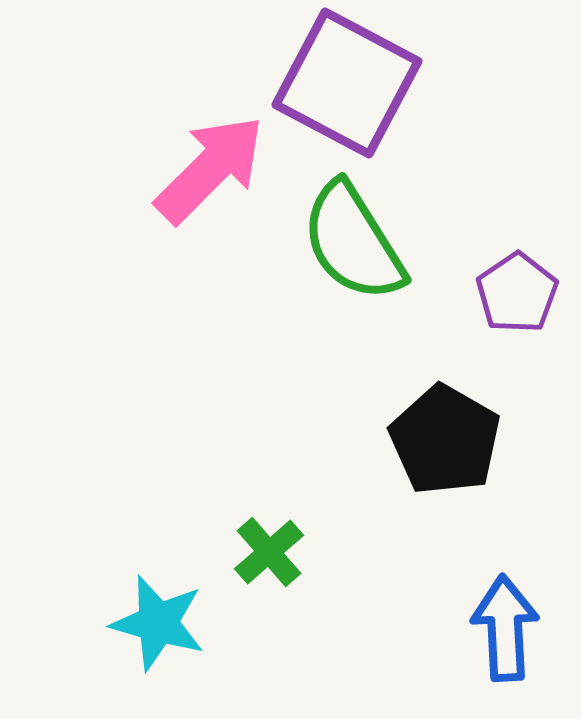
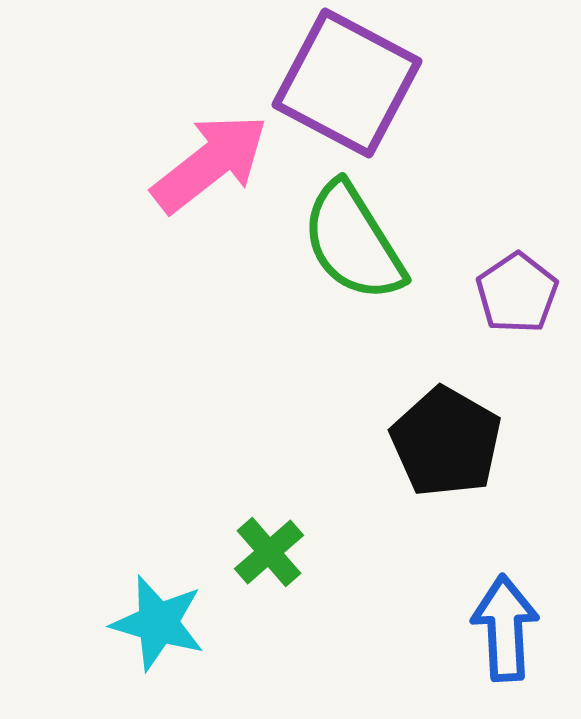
pink arrow: moved 6 px up; rotated 7 degrees clockwise
black pentagon: moved 1 px right, 2 px down
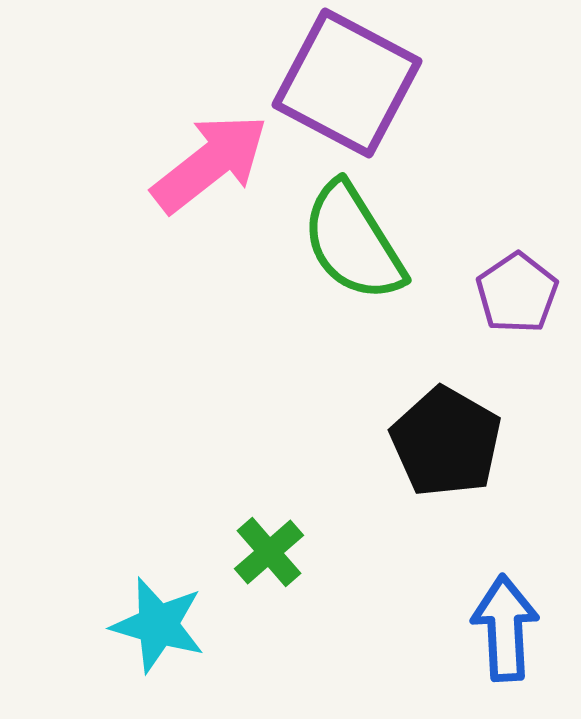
cyan star: moved 2 px down
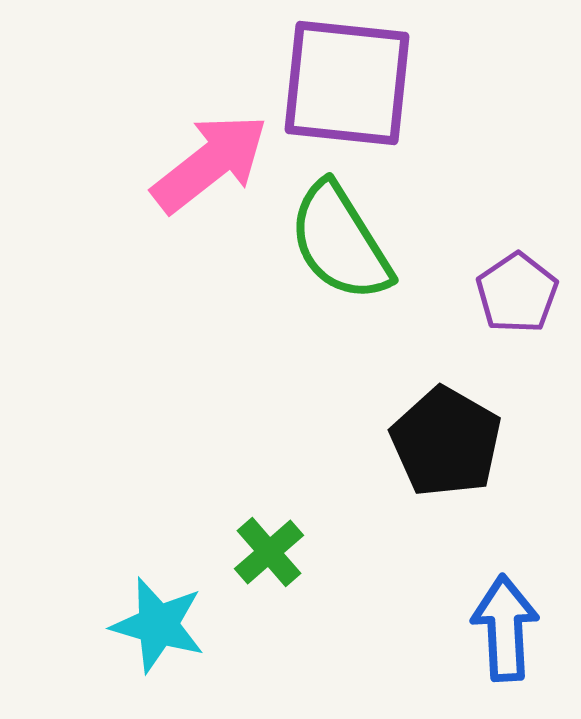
purple square: rotated 22 degrees counterclockwise
green semicircle: moved 13 px left
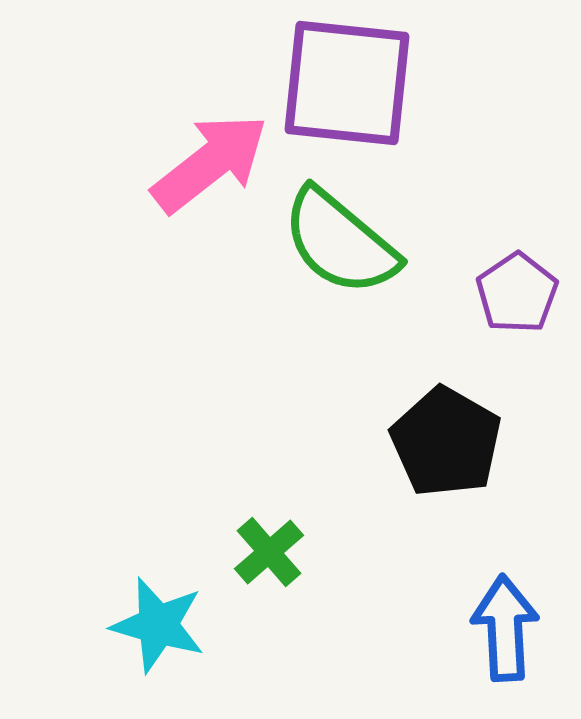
green semicircle: rotated 18 degrees counterclockwise
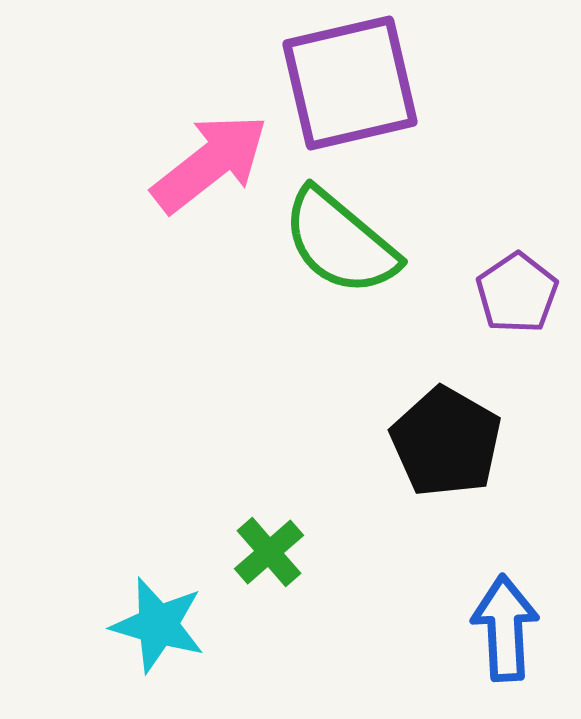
purple square: moved 3 px right; rotated 19 degrees counterclockwise
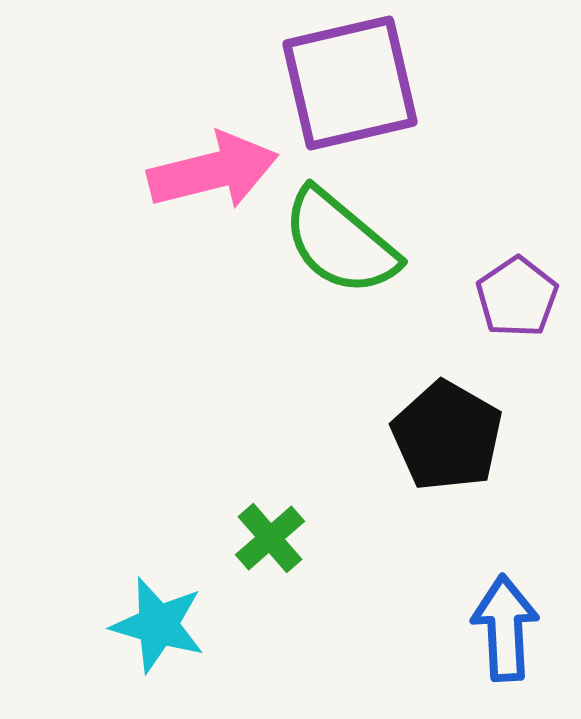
pink arrow: moved 3 px right, 8 px down; rotated 24 degrees clockwise
purple pentagon: moved 4 px down
black pentagon: moved 1 px right, 6 px up
green cross: moved 1 px right, 14 px up
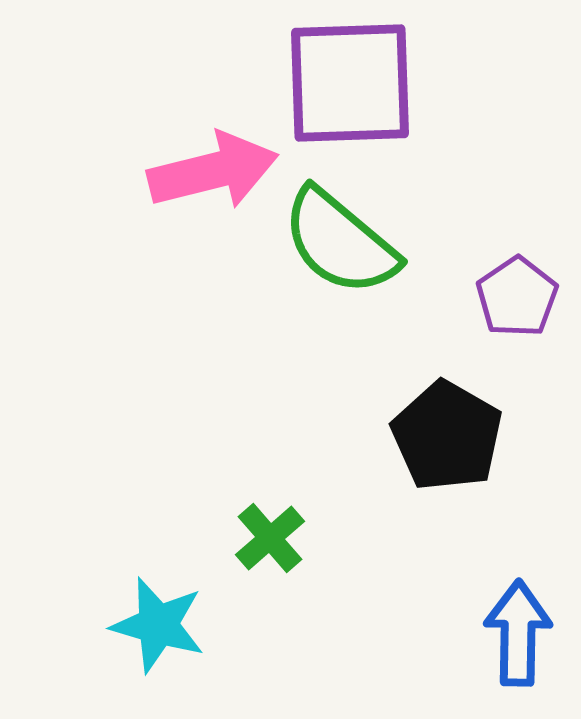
purple square: rotated 11 degrees clockwise
blue arrow: moved 13 px right, 5 px down; rotated 4 degrees clockwise
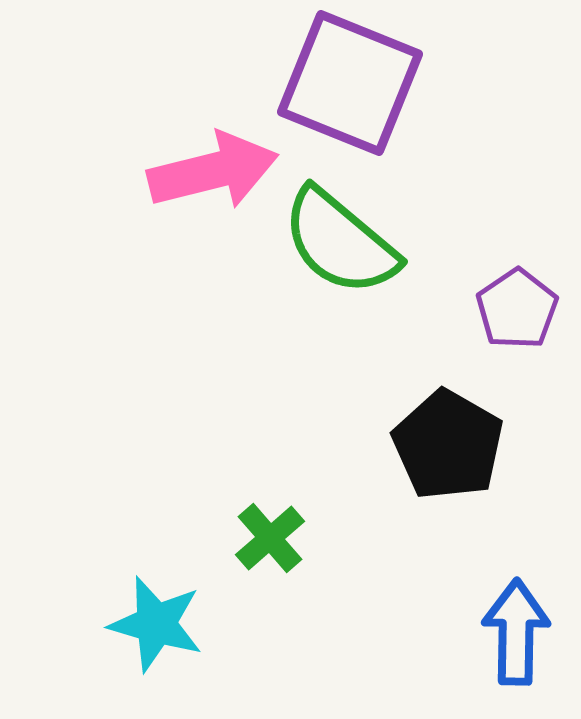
purple square: rotated 24 degrees clockwise
purple pentagon: moved 12 px down
black pentagon: moved 1 px right, 9 px down
cyan star: moved 2 px left, 1 px up
blue arrow: moved 2 px left, 1 px up
